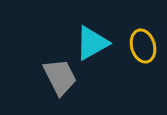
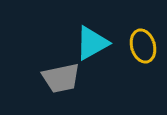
gray trapezoid: moved 1 px right, 1 px down; rotated 105 degrees clockwise
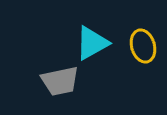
gray trapezoid: moved 1 px left, 3 px down
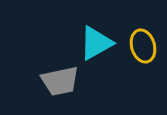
cyan triangle: moved 4 px right
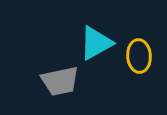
yellow ellipse: moved 4 px left, 10 px down; rotated 12 degrees clockwise
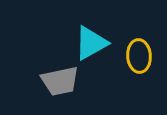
cyan triangle: moved 5 px left
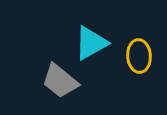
gray trapezoid: rotated 51 degrees clockwise
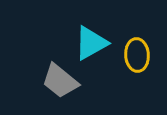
yellow ellipse: moved 2 px left, 1 px up
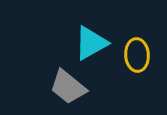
gray trapezoid: moved 8 px right, 6 px down
